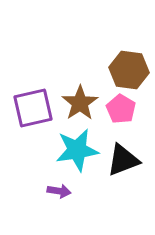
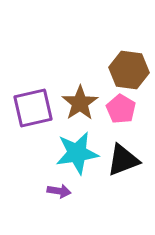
cyan star: moved 3 px down
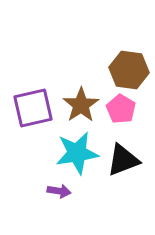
brown star: moved 1 px right, 2 px down
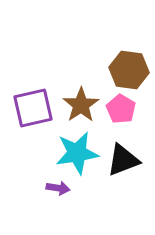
purple arrow: moved 1 px left, 3 px up
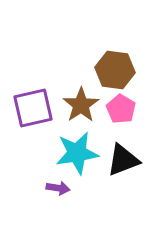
brown hexagon: moved 14 px left
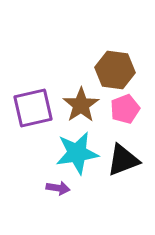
pink pentagon: moved 4 px right; rotated 20 degrees clockwise
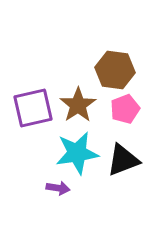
brown star: moved 3 px left
